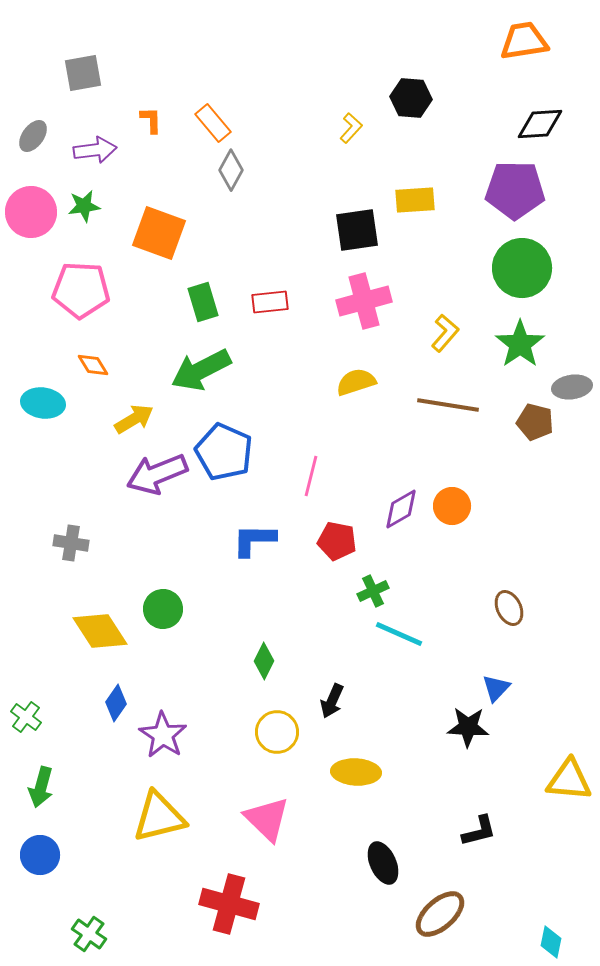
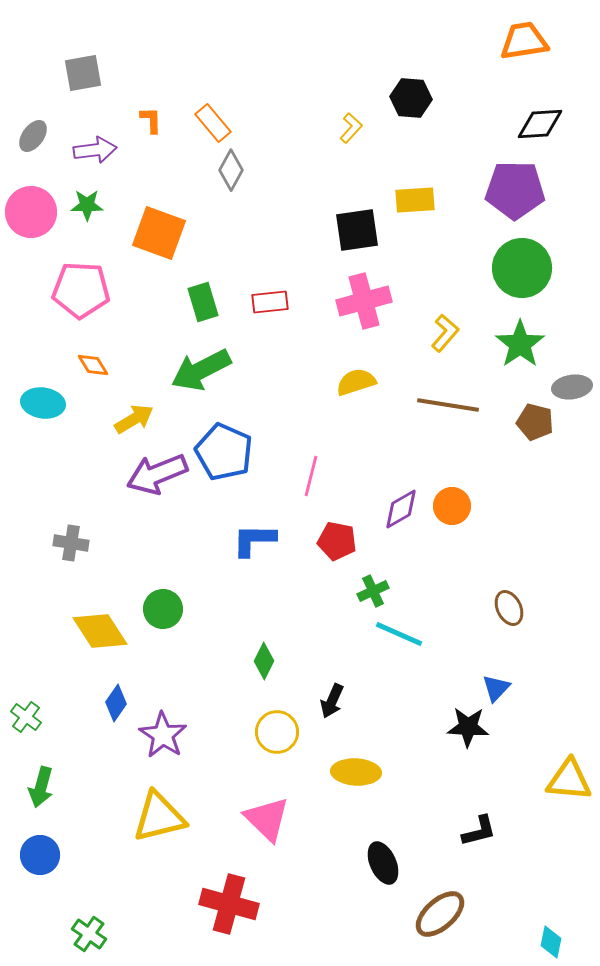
green star at (84, 206): moved 3 px right, 1 px up; rotated 8 degrees clockwise
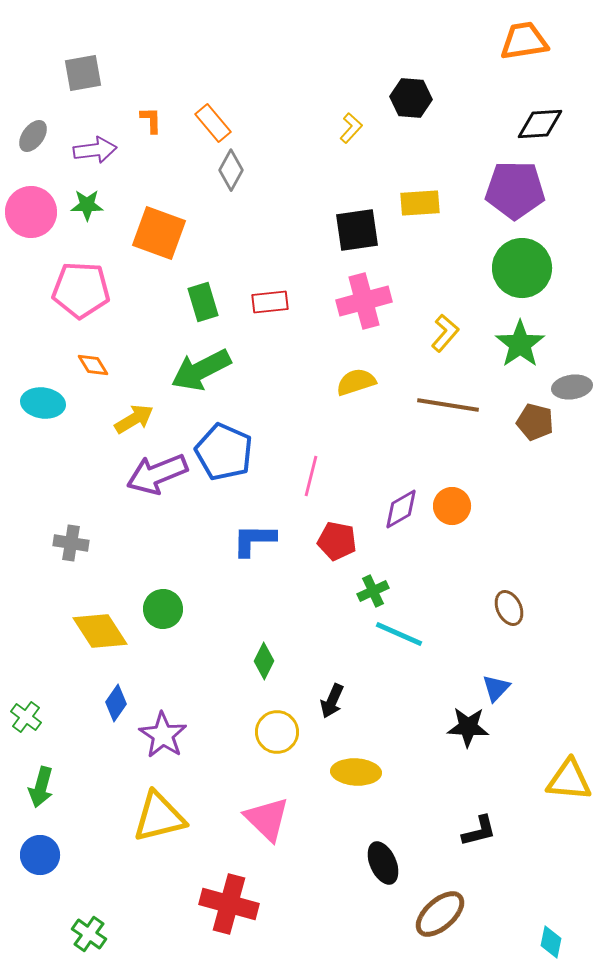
yellow rectangle at (415, 200): moved 5 px right, 3 px down
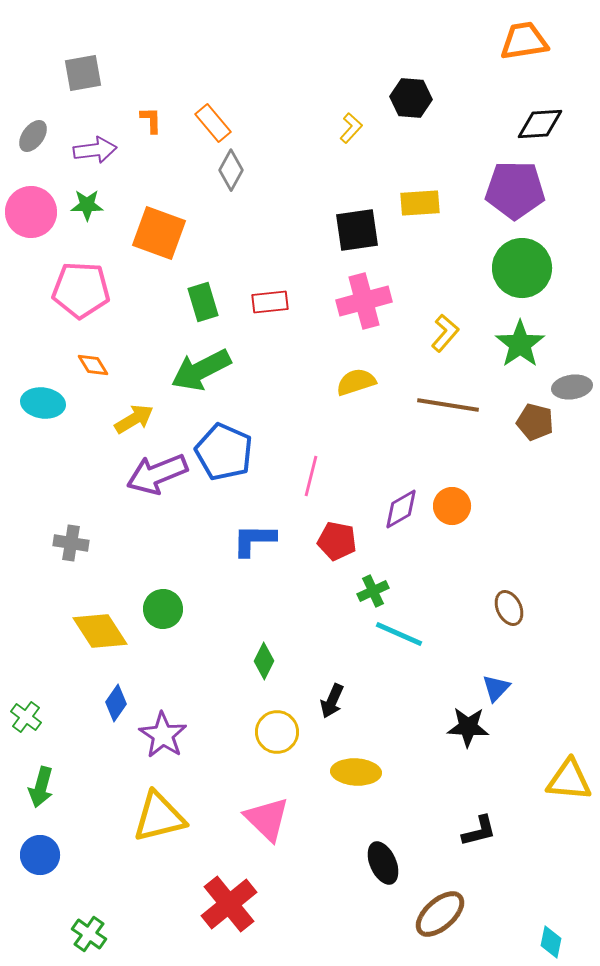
red cross at (229, 904): rotated 36 degrees clockwise
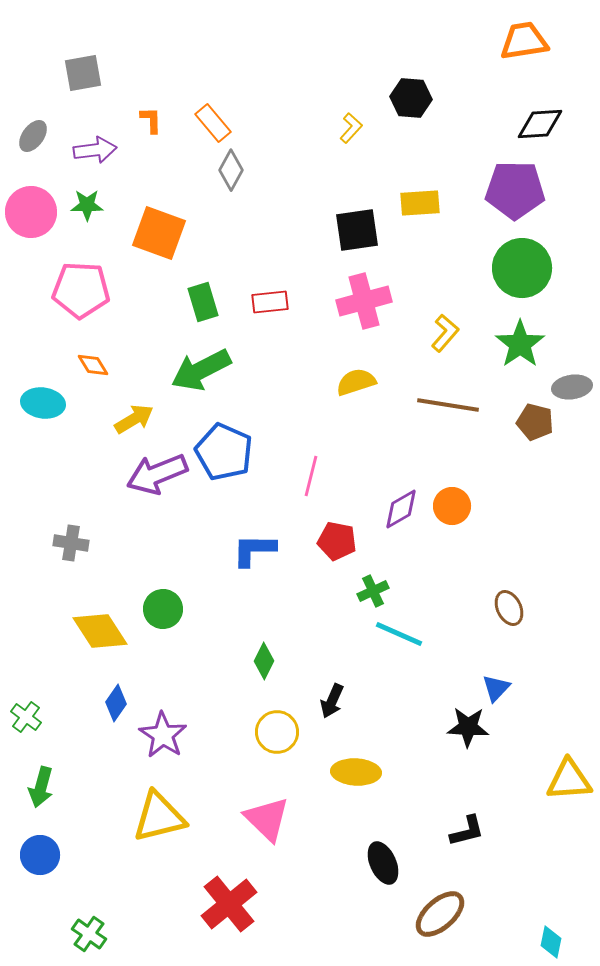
blue L-shape at (254, 540): moved 10 px down
yellow triangle at (569, 780): rotated 9 degrees counterclockwise
black L-shape at (479, 831): moved 12 px left
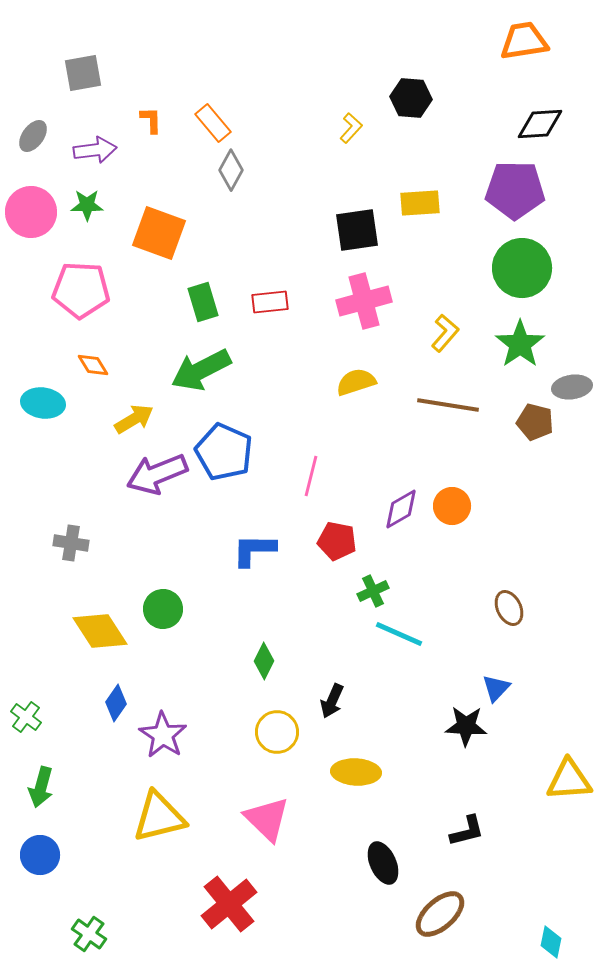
black star at (468, 727): moved 2 px left, 1 px up
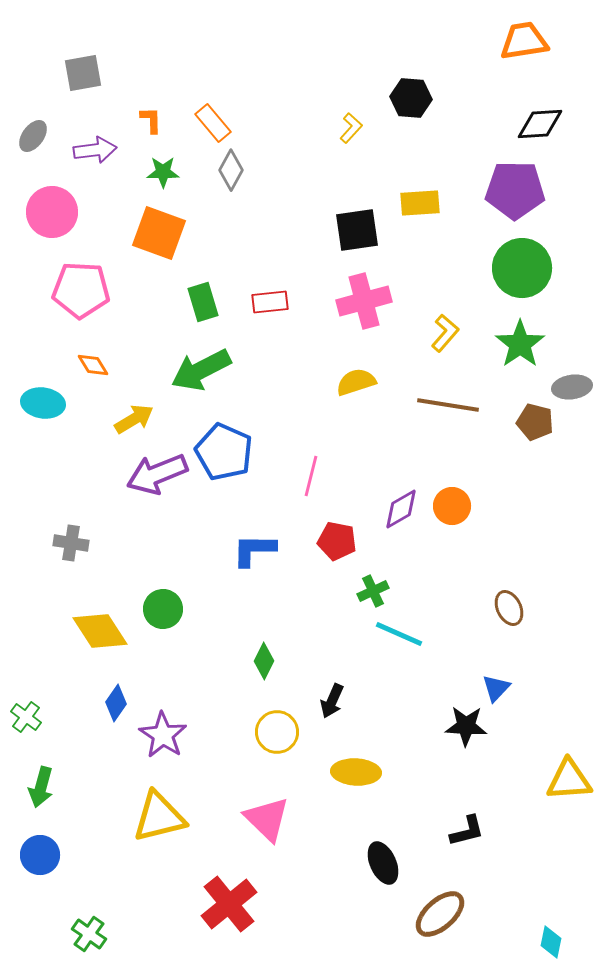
green star at (87, 205): moved 76 px right, 33 px up
pink circle at (31, 212): moved 21 px right
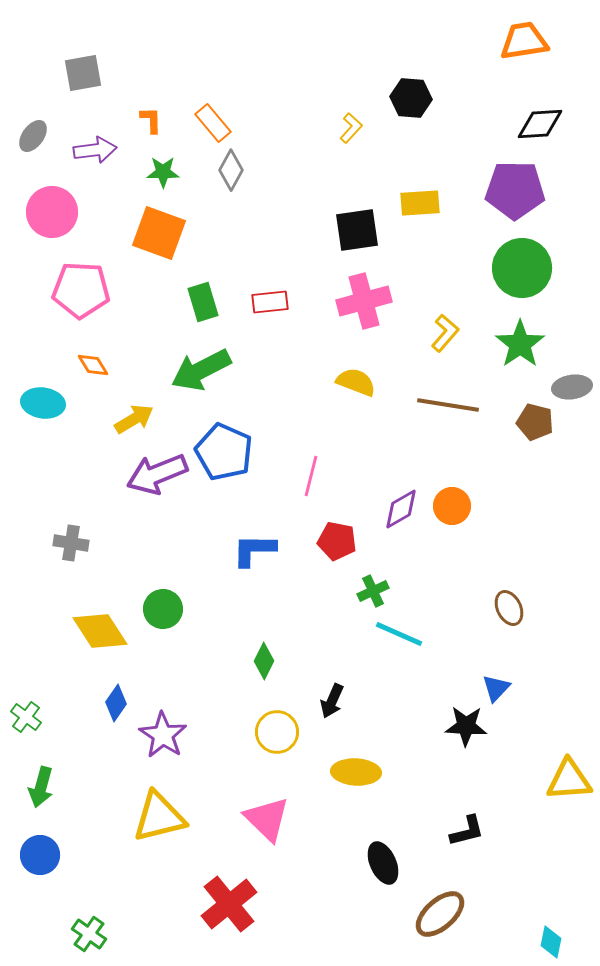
yellow semicircle at (356, 382): rotated 39 degrees clockwise
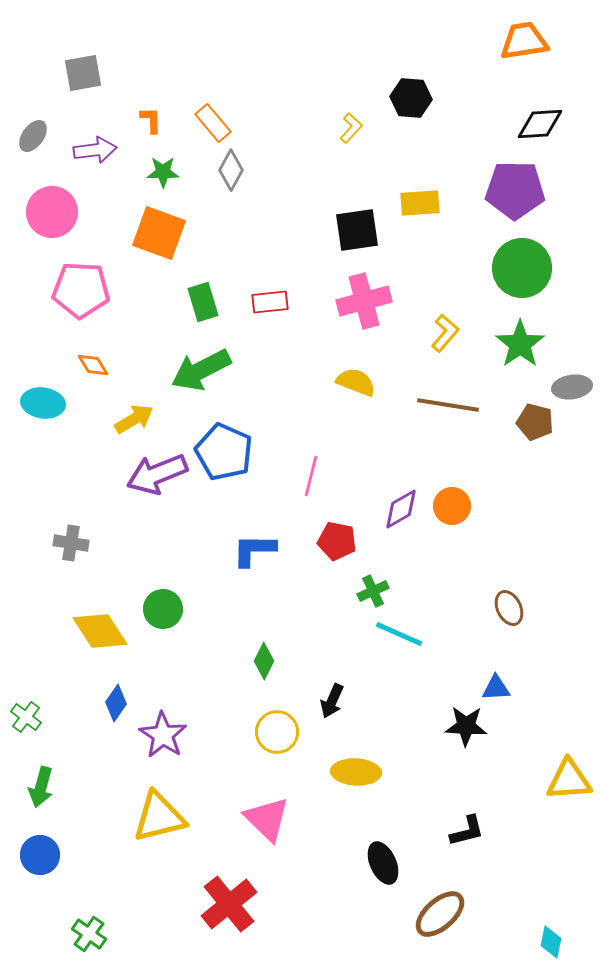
blue triangle at (496, 688): rotated 44 degrees clockwise
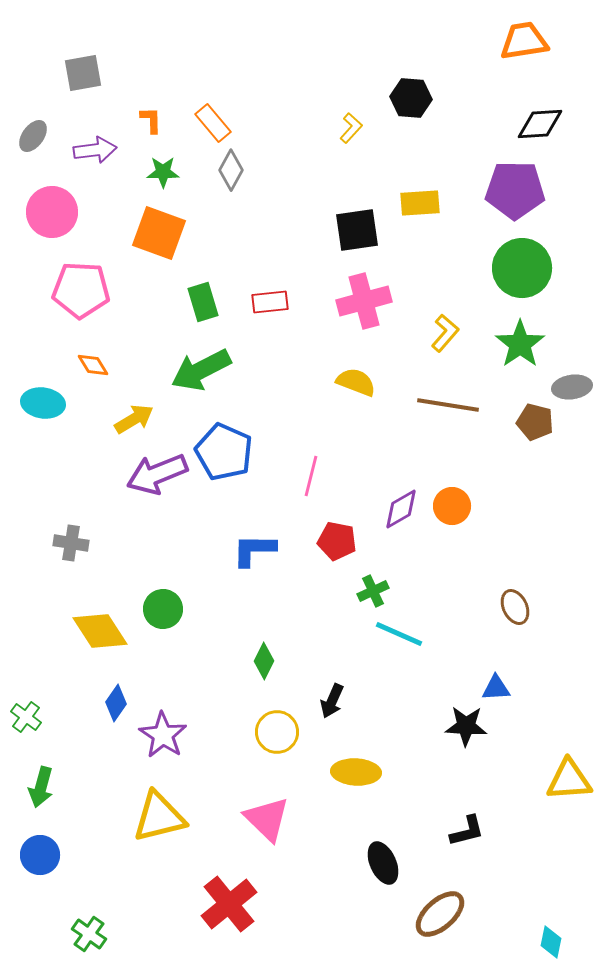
brown ellipse at (509, 608): moved 6 px right, 1 px up
